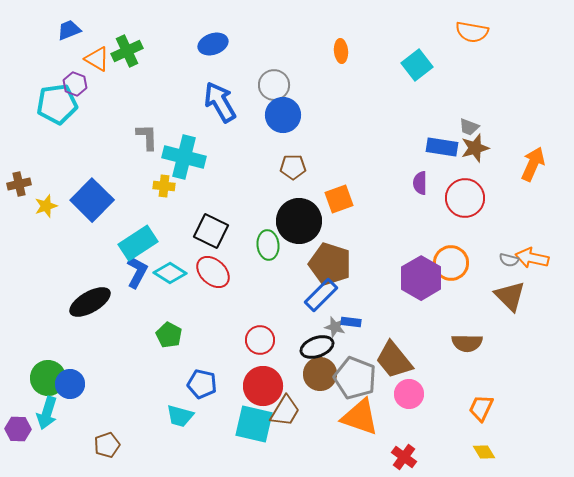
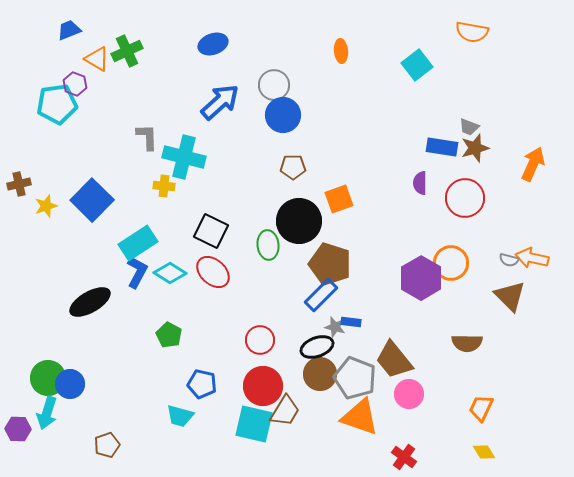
blue arrow at (220, 102): rotated 78 degrees clockwise
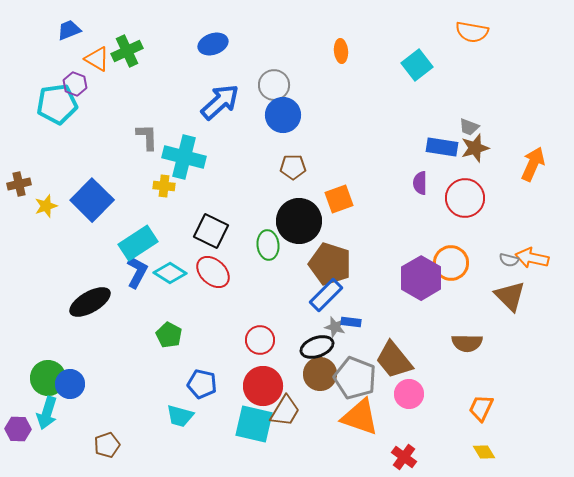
blue rectangle at (321, 295): moved 5 px right
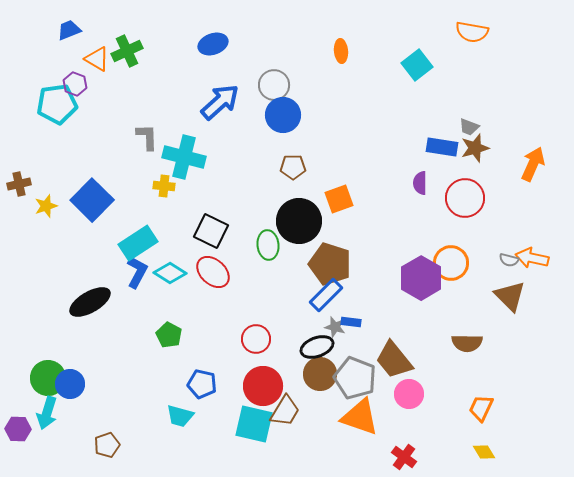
red circle at (260, 340): moved 4 px left, 1 px up
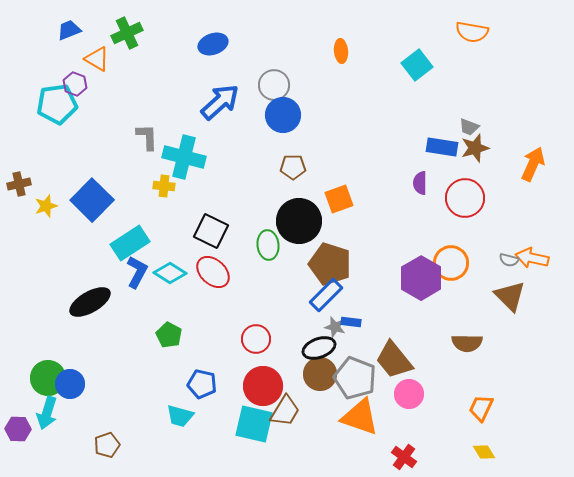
green cross at (127, 51): moved 18 px up
cyan rectangle at (138, 243): moved 8 px left
black ellipse at (317, 347): moved 2 px right, 1 px down
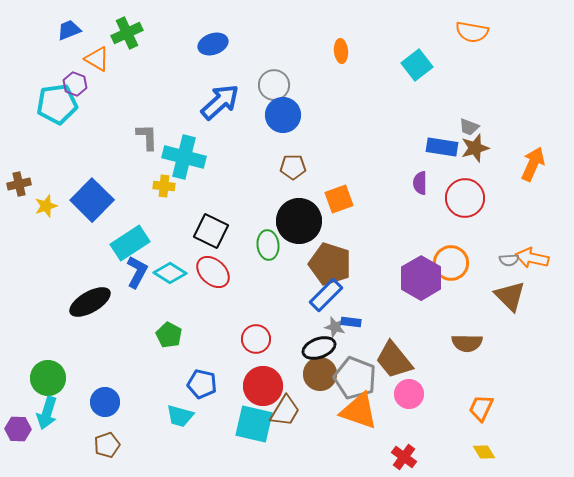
gray semicircle at (509, 260): rotated 18 degrees counterclockwise
blue circle at (70, 384): moved 35 px right, 18 px down
orange triangle at (360, 417): moved 1 px left, 6 px up
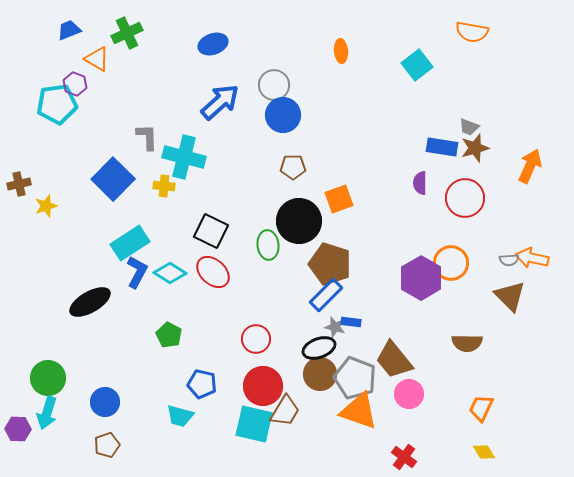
orange arrow at (533, 164): moved 3 px left, 2 px down
blue square at (92, 200): moved 21 px right, 21 px up
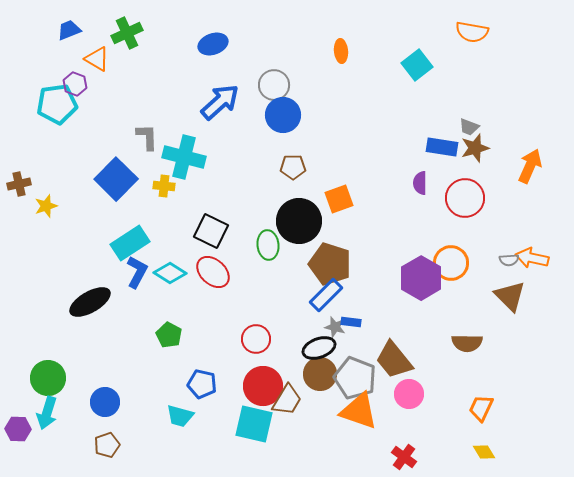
blue square at (113, 179): moved 3 px right
brown trapezoid at (285, 411): moved 2 px right, 11 px up
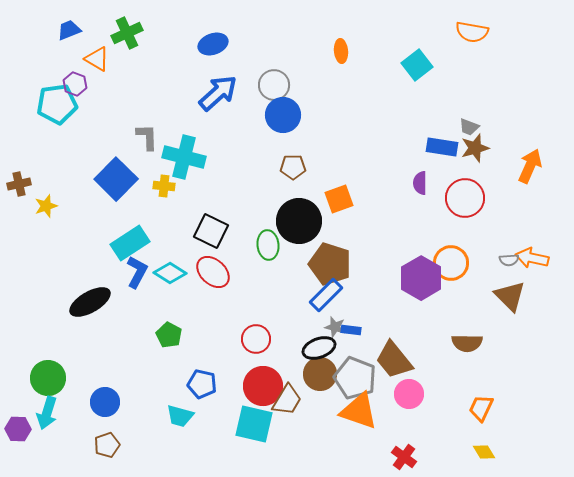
blue arrow at (220, 102): moved 2 px left, 9 px up
blue rectangle at (351, 322): moved 8 px down
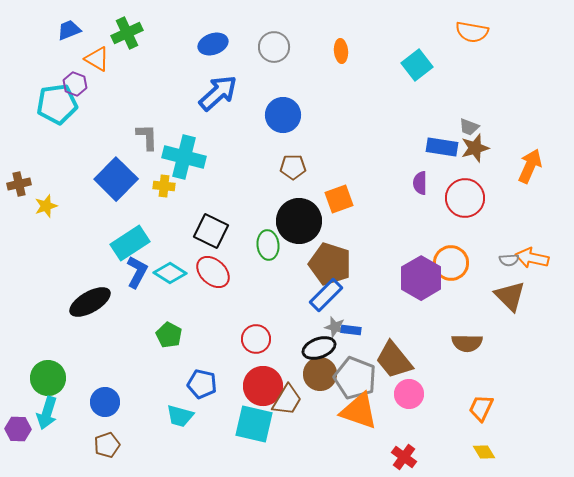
gray circle at (274, 85): moved 38 px up
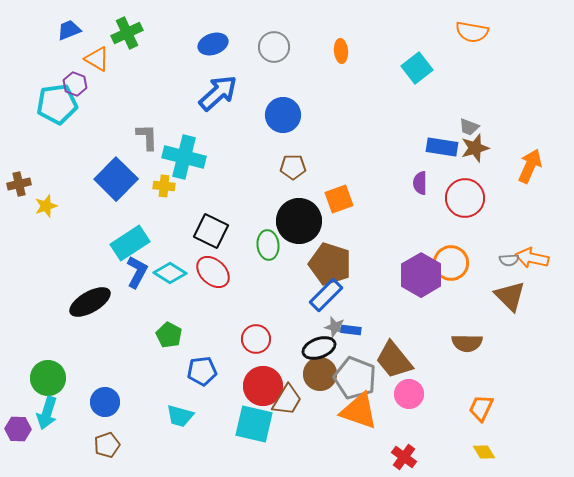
cyan square at (417, 65): moved 3 px down
purple hexagon at (421, 278): moved 3 px up
blue pentagon at (202, 384): moved 13 px up; rotated 20 degrees counterclockwise
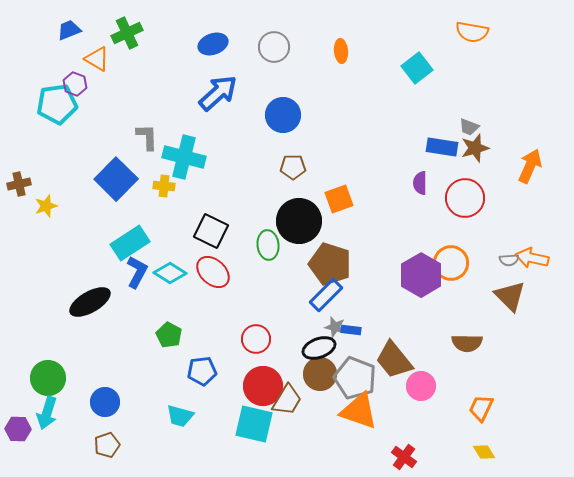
pink circle at (409, 394): moved 12 px right, 8 px up
